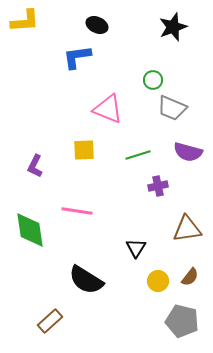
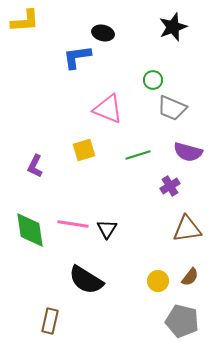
black ellipse: moved 6 px right, 8 px down; rotated 10 degrees counterclockwise
yellow square: rotated 15 degrees counterclockwise
purple cross: moved 12 px right; rotated 18 degrees counterclockwise
pink line: moved 4 px left, 13 px down
black triangle: moved 29 px left, 19 px up
brown rectangle: rotated 35 degrees counterclockwise
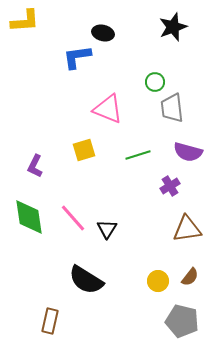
green circle: moved 2 px right, 2 px down
gray trapezoid: rotated 60 degrees clockwise
pink line: moved 6 px up; rotated 40 degrees clockwise
green diamond: moved 1 px left, 13 px up
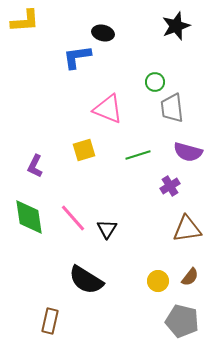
black star: moved 3 px right, 1 px up
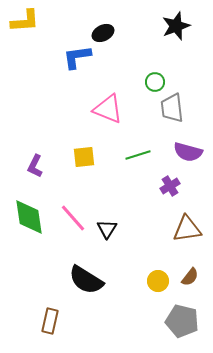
black ellipse: rotated 40 degrees counterclockwise
yellow square: moved 7 px down; rotated 10 degrees clockwise
